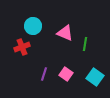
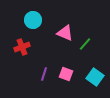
cyan circle: moved 6 px up
green line: rotated 32 degrees clockwise
pink square: rotated 16 degrees counterclockwise
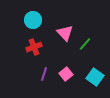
pink triangle: rotated 24 degrees clockwise
red cross: moved 12 px right
pink square: rotated 32 degrees clockwise
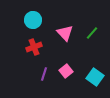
green line: moved 7 px right, 11 px up
pink square: moved 3 px up
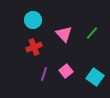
pink triangle: moved 1 px left, 1 px down
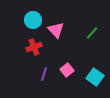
pink triangle: moved 8 px left, 4 px up
pink square: moved 1 px right, 1 px up
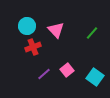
cyan circle: moved 6 px left, 6 px down
red cross: moved 1 px left
purple line: rotated 32 degrees clockwise
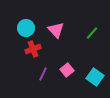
cyan circle: moved 1 px left, 2 px down
red cross: moved 2 px down
purple line: moved 1 px left; rotated 24 degrees counterclockwise
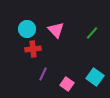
cyan circle: moved 1 px right, 1 px down
red cross: rotated 14 degrees clockwise
pink square: moved 14 px down; rotated 16 degrees counterclockwise
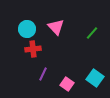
pink triangle: moved 3 px up
cyan square: moved 1 px down
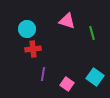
pink triangle: moved 11 px right, 6 px up; rotated 30 degrees counterclockwise
green line: rotated 56 degrees counterclockwise
purple line: rotated 16 degrees counterclockwise
cyan square: moved 1 px up
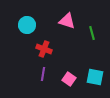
cyan circle: moved 4 px up
red cross: moved 11 px right; rotated 28 degrees clockwise
cyan square: rotated 24 degrees counterclockwise
pink square: moved 2 px right, 5 px up
